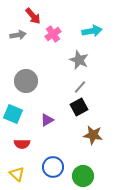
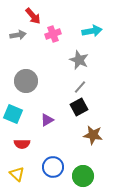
pink cross: rotated 14 degrees clockwise
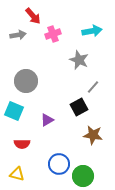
gray line: moved 13 px right
cyan square: moved 1 px right, 3 px up
blue circle: moved 6 px right, 3 px up
yellow triangle: rotated 28 degrees counterclockwise
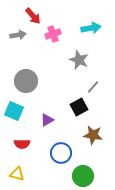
cyan arrow: moved 1 px left, 3 px up
blue circle: moved 2 px right, 11 px up
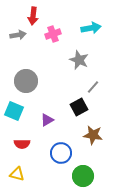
red arrow: rotated 48 degrees clockwise
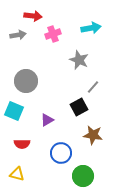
red arrow: rotated 90 degrees counterclockwise
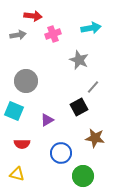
brown star: moved 2 px right, 3 px down
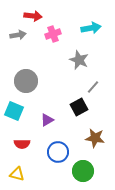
blue circle: moved 3 px left, 1 px up
green circle: moved 5 px up
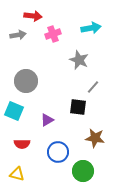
black square: moved 1 px left; rotated 36 degrees clockwise
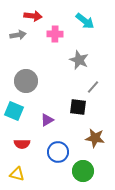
cyan arrow: moved 6 px left, 7 px up; rotated 48 degrees clockwise
pink cross: moved 2 px right; rotated 21 degrees clockwise
